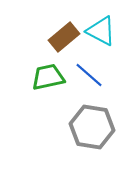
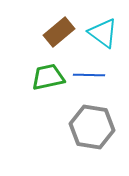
cyan triangle: moved 2 px right, 2 px down; rotated 8 degrees clockwise
brown rectangle: moved 5 px left, 5 px up
blue line: rotated 40 degrees counterclockwise
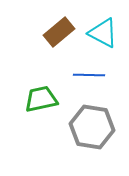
cyan triangle: rotated 8 degrees counterclockwise
green trapezoid: moved 7 px left, 22 px down
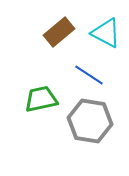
cyan triangle: moved 3 px right
blue line: rotated 32 degrees clockwise
gray hexagon: moved 2 px left, 6 px up
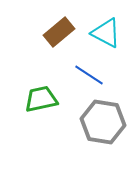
gray hexagon: moved 13 px right, 1 px down
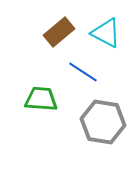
blue line: moved 6 px left, 3 px up
green trapezoid: rotated 16 degrees clockwise
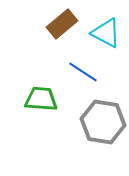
brown rectangle: moved 3 px right, 8 px up
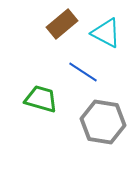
green trapezoid: rotated 12 degrees clockwise
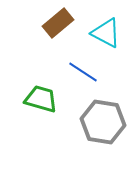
brown rectangle: moved 4 px left, 1 px up
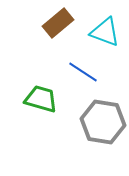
cyan triangle: moved 1 px left, 1 px up; rotated 8 degrees counterclockwise
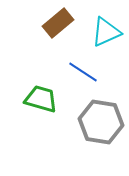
cyan triangle: moved 1 px right; rotated 44 degrees counterclockwise
gray hexagon: moved 2 px left
